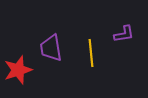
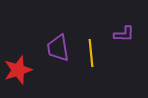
purple L-shape: rotated 10 degrees clockwise
purple trapezoid: moved 7 px right
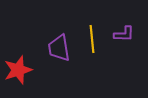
purple trapezoid: moved 1 px right
yellow line: moved 1 px right, 14 px up
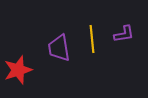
purple L-shape: rotated 10 degrees counterclockwise
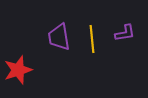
purple L-shape: moved 1 px right, 1 px up
purple trapezoid: moved 11 px up
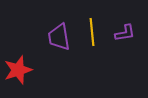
yellow line: moved 7 px up
